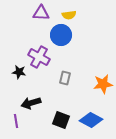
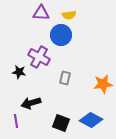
black square: moved 3 px down
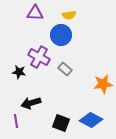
purple triangle: moved 6 px left
gray rectangle: moved 9 px up; rotated 64 degrees counterclockwise
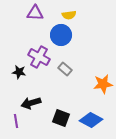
black square: moved 5 px up
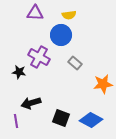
gray rectangle: moved 10 px right, 6 px up
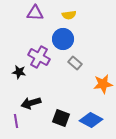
blue circle: moved 2 px right, 4 px down
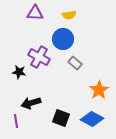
orange star: moved 4 px left, 6 px down; rotated 24 degrees counterclockwise
blue diamond: moved 1 px right, 1 px up
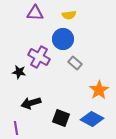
purple line: moved 7 px down
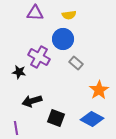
gray rectangle: moved 1 px right
black arrow: moved 1 px right, 2 px up
black square: moved 5 px left
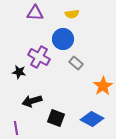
yellow semicircle: moved 3 px right, 1 px up
orange star: moved 4 px right, 4 px up
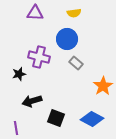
yellow semicircle: moved 2 px right, 1 px up
blue circle: moved 4 px right
purple cross: rotated 15 degrees counterclockwise
black star: moved 2 px down; rotated 24 degrees counterclockwise
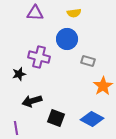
gray rectangle: moved 12 px right, 2 px up; rotated 24 degrees counterclockwise
